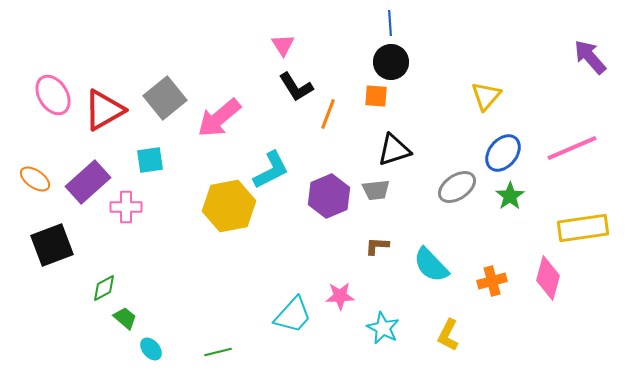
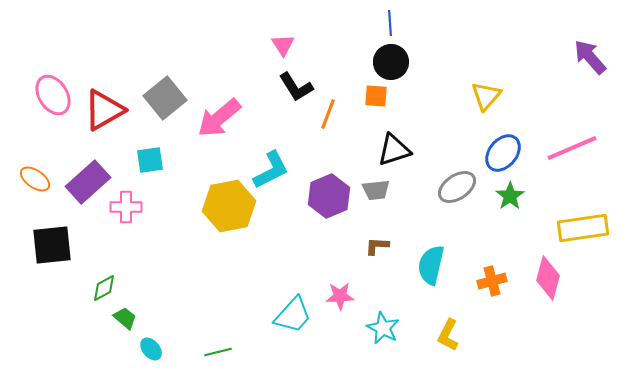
black square: rotated 15 degrees clockwise
cyan semicircle: rotated 57 degrees clockwise
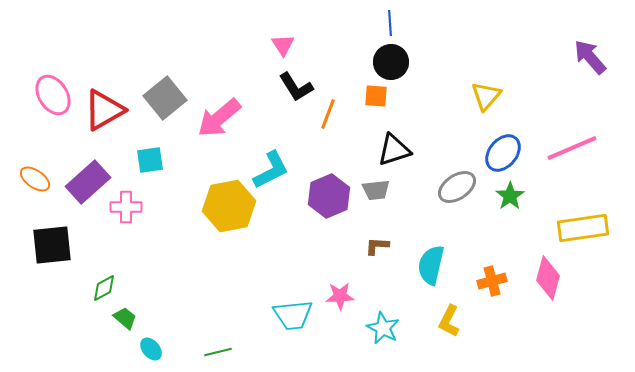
cyan trapezoid: rotated 42 degrees clockwise
yellow L-shape: moved 1 px right, 14 px up
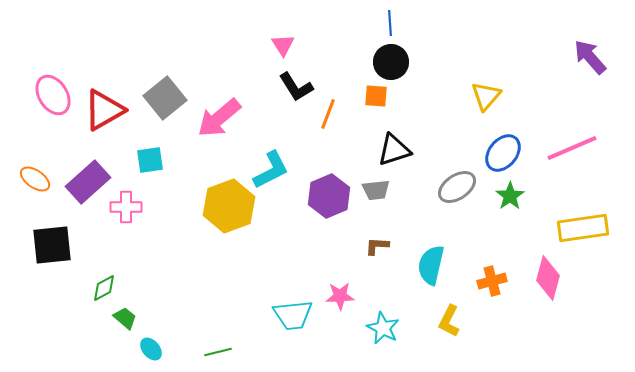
yellow hexagon: rotated 9 degrees counterclockwise
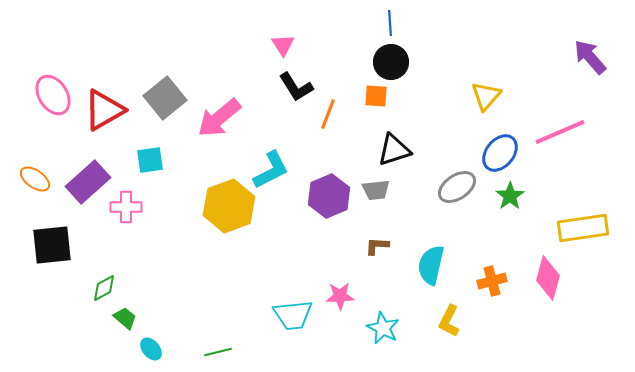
pink line: moved 12 px left, 16 px up
blue ellipse: moved 3 px left
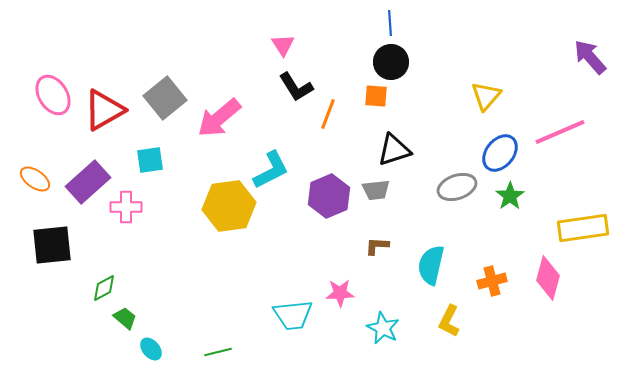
gray ellipse: rotated 15 degrees clockwise
yellow hexagon: rotated 12 degrees clockwise
pink star: moved 3 px up
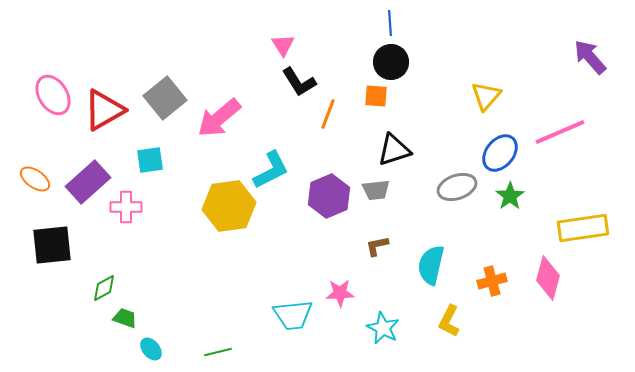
black L-shape: moved 3 px right, 5 px up
brown L-shape: rotated 15 degrees counterclockwise
green trapezoid: rotated 20 degrees counterclockwise
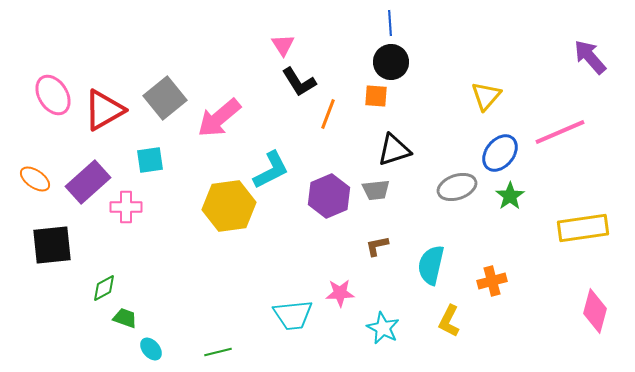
pink diamond: moved 47 px right, 33 px down
